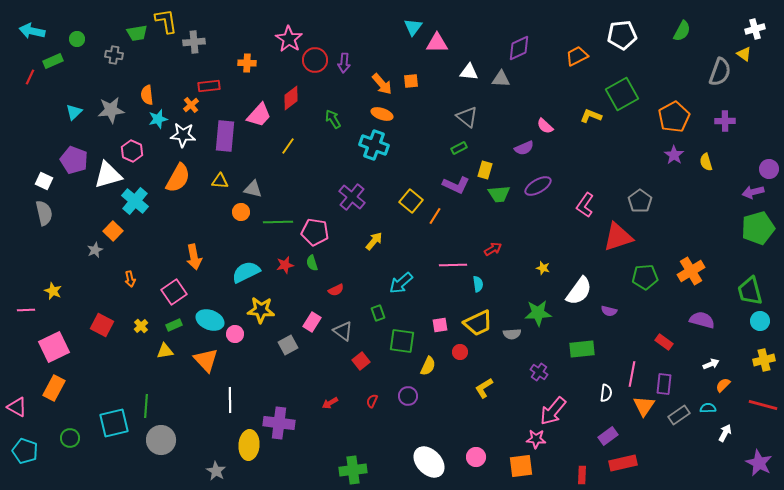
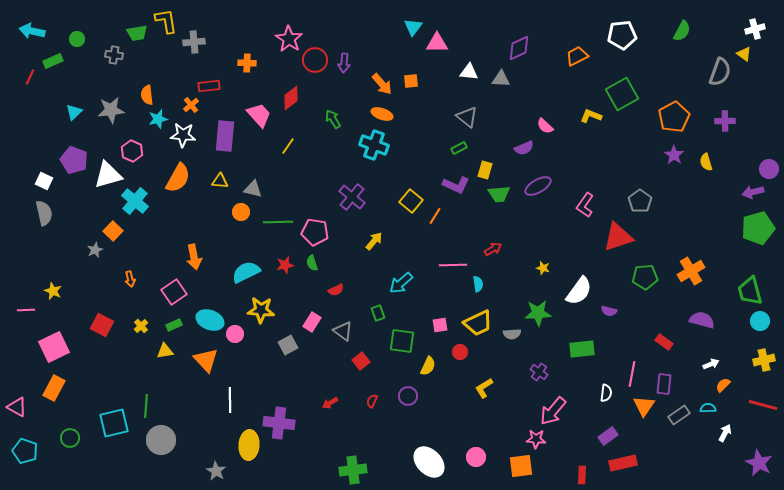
pink trapezoid at (259, 115): rotated 84 degrees counterclockwise
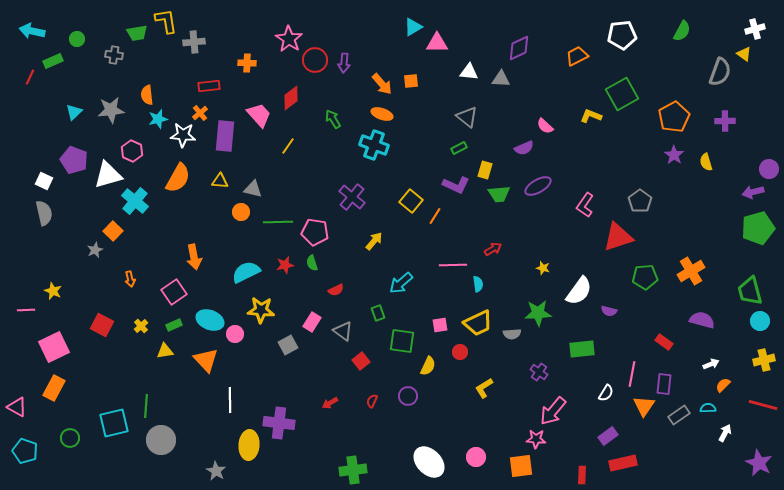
cyan triangle at (413, 27): rotated 24 degrees clockwise
orange cross at (191, 105): moved 9 px right, 8 px down
white semicircle at (606, 393): rotated 24 degrees clockwise
